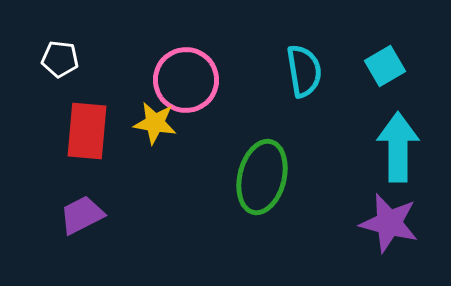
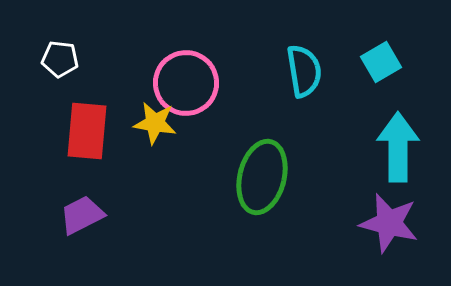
cyan square: moved 4 px left, 4 px up
pink circle: moved 3 px down
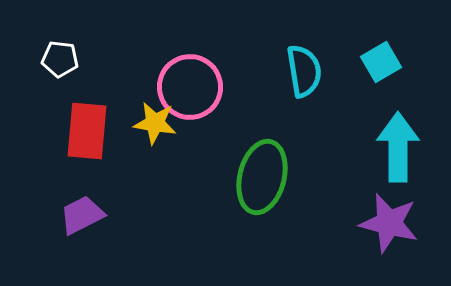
pink circle: moved 4 px right, 4 px down
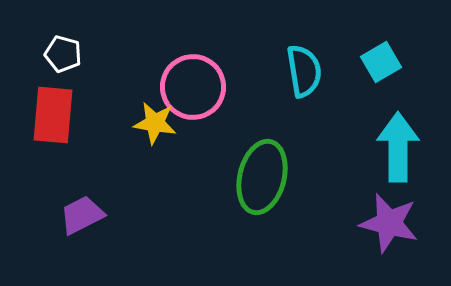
white pentagon: moved 3 px right, 5 px up; rotated 9 degrees clockwise
pink circle: moved 3 px right
red rectangle: moved 34 px left, 16 px up
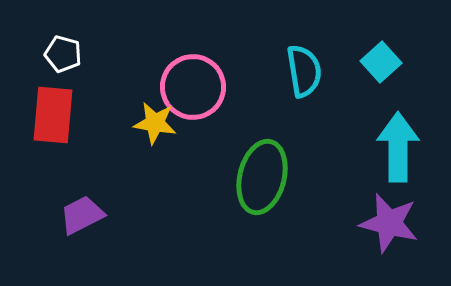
cyan square: rotated 12 degrees counterclockwise
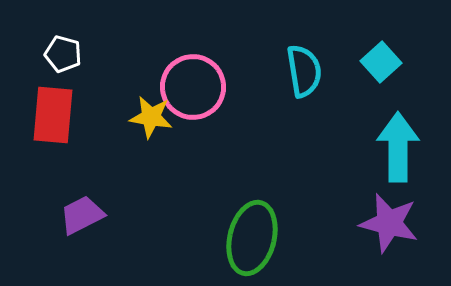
yellow star: moved 4 px left, 6 px up
green ellipse: moved 10 px left, 61 px down
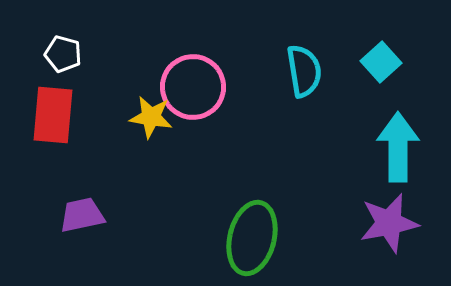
purple trapezoid: rotated 15 degrees clockwise
purple star: rotated 26 degrees counterclockwise
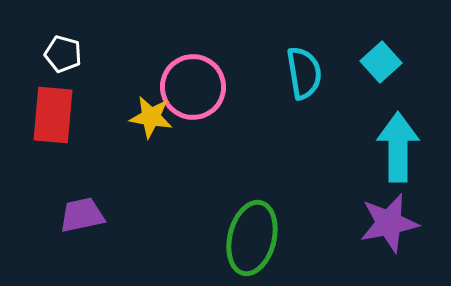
cyan semicircle: moved 2 px down
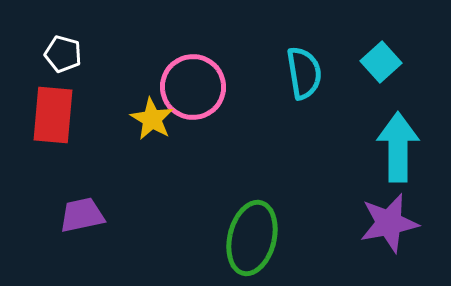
yellow star: moved 1 px right, 2 px down; rotated 21 degrees clockwise
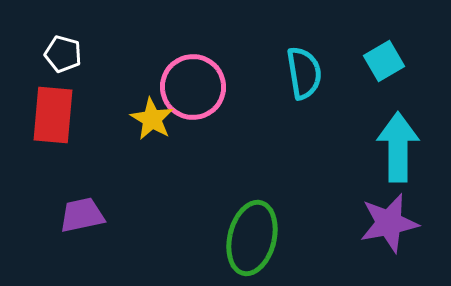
cyan square: moved 3 px right, 1 px up; rotated 12 degrees clockwise
